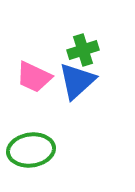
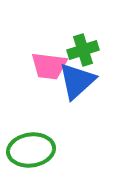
pink trapezoid: moved 15 px right, 11 px up; rotated 18 degrees counterclockwise
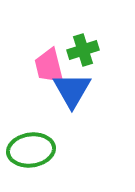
pink trapezoid: rotated 69 degrees clockwise
blue triangle: moved 5 px left, 9 px down; rotated 18 degrees counterclockwise
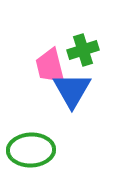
pink trapezoid: moved 1 px right
green ellipse: rotated 6 degrees clockwise
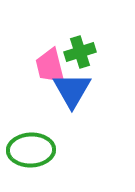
green cross: moved 3 px left, 2 px down
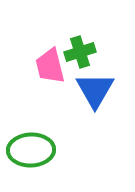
blue triangle: moved 23 px right
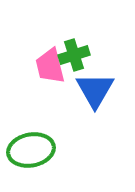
green cross: moved 6 px left, 3 px down
green ellipse: rotated 9 degrees counterclockwise
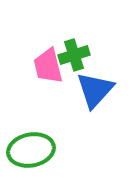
pink trapezoid: moved 2 px left
blue triangle: rotated 12 degrees clockwise
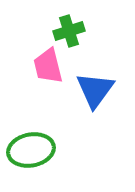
green cross: moved 5 px left, 24 px up
blue triangle: rotated 6 degrees counterclockwise
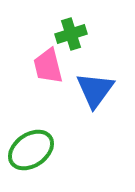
green cross: moved 2 px right, 3 px down
green ellipse: rotated 24 degrees counterclockwise
